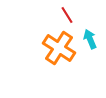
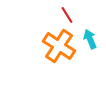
orange cross: moved 2 px up
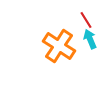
red line: moved 19 px right, 5 px down
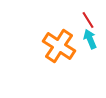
red line: moved 2 px right
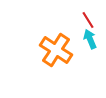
orange cross: moved 3 px left, 4 px down
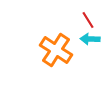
cyan arrow: rotated 66 degrees counterclockwise
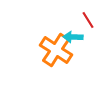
cyan arrow: moved 17 px left, 2 px up
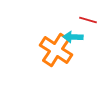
red line: rotated 42 degrees counterclockwise
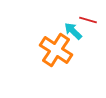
cyan arrow: moved 6 px up; rotated 42 degrees clockwise
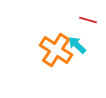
cyan arrow: moved 4 px right, 14 px down
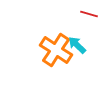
red line: moved 1 px right, 6 px up
